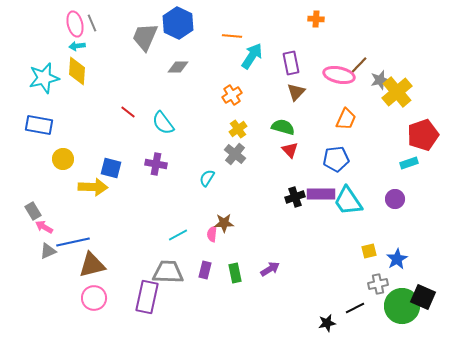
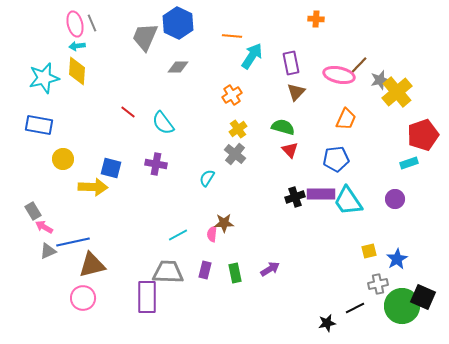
purple rectangle at (147, 297): rotated 12 degrees counterclockwise
pink circle at (94, 298): moved 11 px left
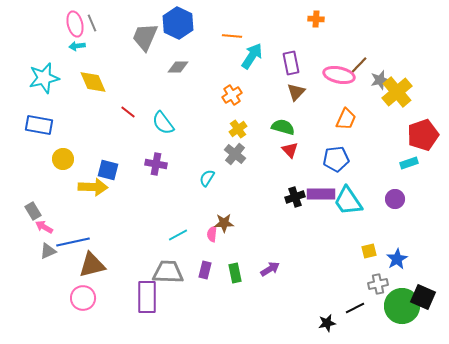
yellow diamond at (77, 71): moved 16 px right, 11 px down; rotated 28 degrees counterclockwise
blue square at (111, 168): moved 3 px left, 2 px down
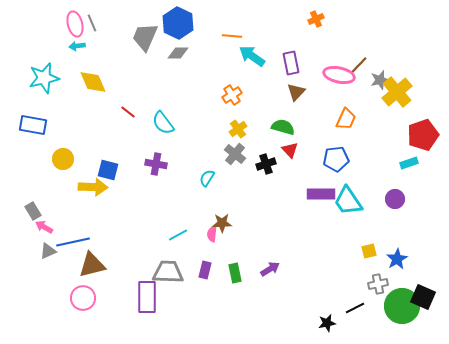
orange cross at (316, 19): rotated 28 degrees counterclockwise
cyan arrow at (252, 56): rotated 88 degrees counterclockwise
gray diamond at (178, 67): moved 14 px up
blue rectangle at (39, 125): moved 6 px left
black cross at (295, 197): moved 29 px left, 33 px up
brown star at (224, 223): moved 2 px left
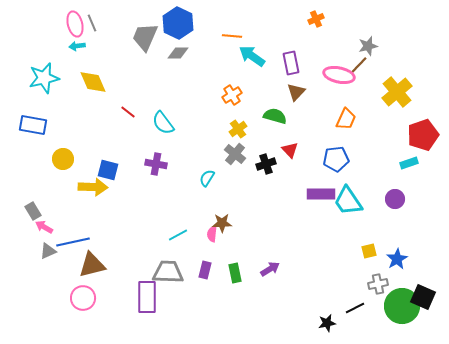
gray star at (380, 80): moved 12 px left, 34 px up
green semicircle at (283, 127): moved 8 px left, 11 px up
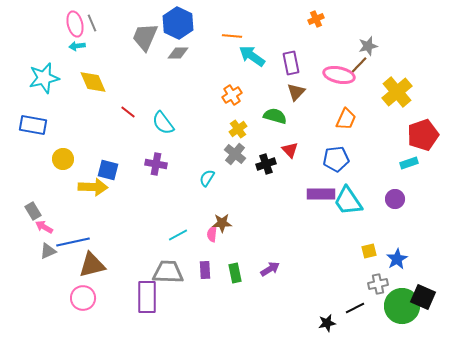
purple rectangle at (205, 270): rotated 18 degrees counterclockwise
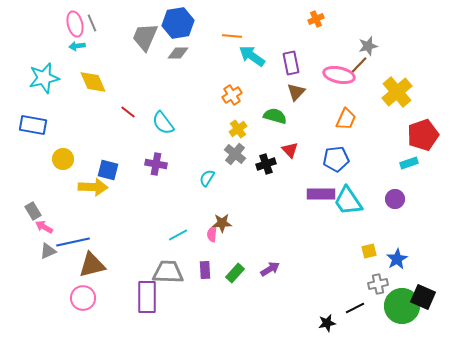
blue hexagon at (178, 23): rotated 24 degrees clockwise
green rectangle at (235, 273): rotated 54 degrees clockwise
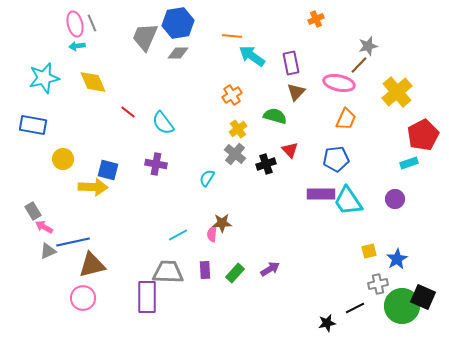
pink ellipse at (339, 75): moved 8 px down
red pentagon at (423, 135): rotated 8 degrees counterclockwise
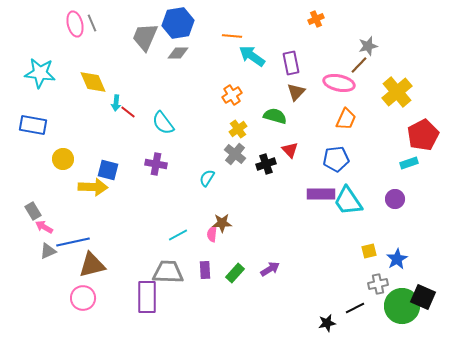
cyan arrow at (77, 46): moved 39 px right, 57 px down; rotated 77 degrees counterclockwise
cyan star at (44, 78): moved 4 px left, 5 px up; rotated 20 degrees clockwise
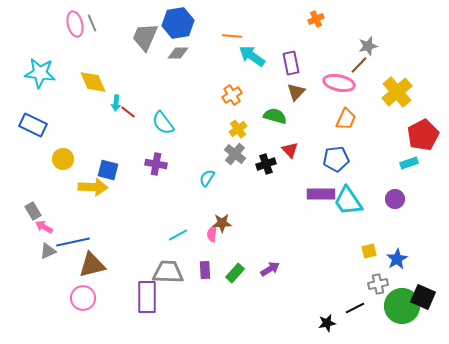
blue rectangle at (33, 125): rotated 16 degrees clockwise
